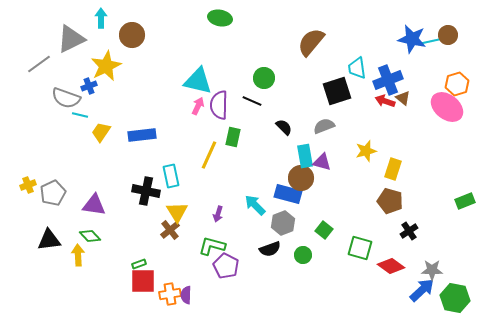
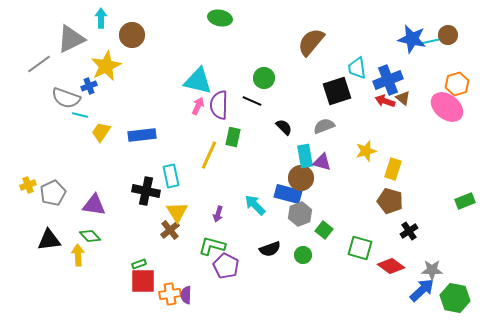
gray hexagon at (283, 223): moved 17 px right, 9 px up
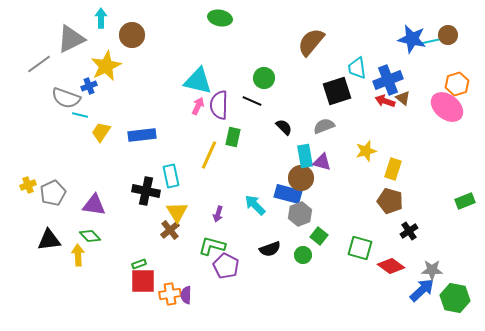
green square at (324, 230): moved 5 px left, 6 px down
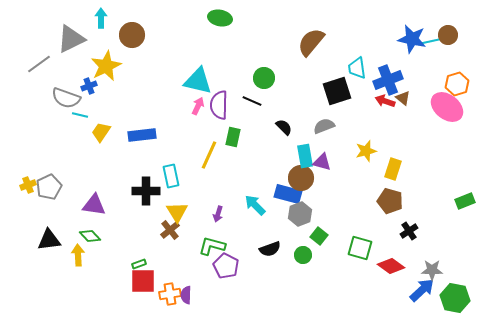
black cross at (146, 191): rotated 12 degrees counterclockwise
gray pentagon at (53, 193): moved 4 px left, 6 px up
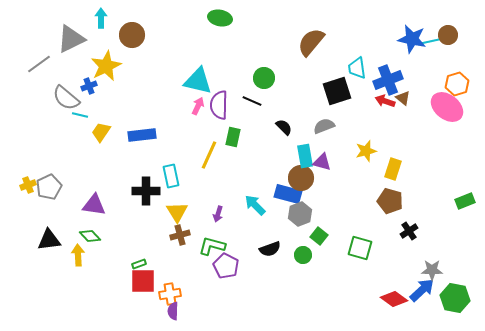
gray semicircle at (66, 98): rotated 20 degrees clockwise
brown cross at (170, 230): moved 10 px right, 5 px down; rotated 24 degrees clockwise
red diamond at (391, 266): moved 3 px right, 33 px down
purple semicircle at (186, 295): moved 13 px left, 16 px down
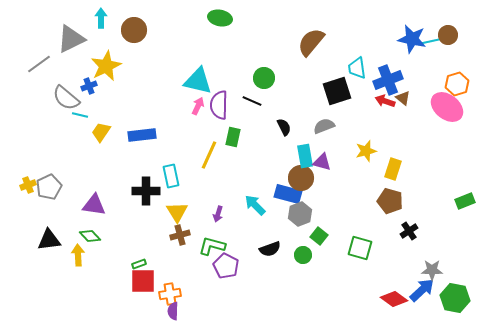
brown circle at (132, 35): moved 2 px right, 5 px up
black semicircle at (284, 127): rotated 18 degrees clockwise
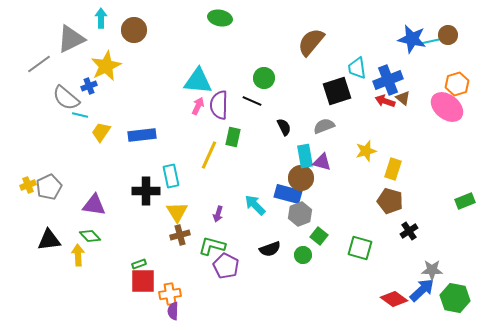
cyan triangle at (198, 81): rotated 8 degrees counterclockwise
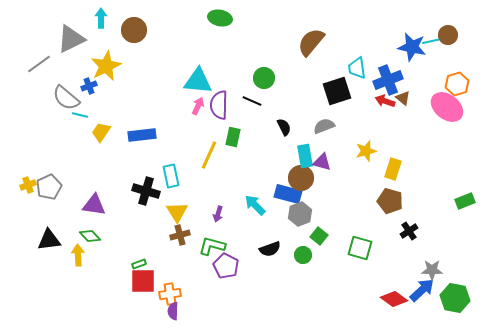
blue star at (412, 39): moved 8 px down
black cross at (146, 191): rotated 16 degrees clockwise
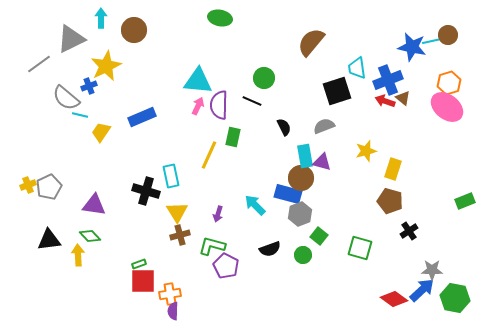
orange hexagon at (457, 84): moved 8 px left, 1 px up
blue rectangle at (142, 135): moved 18 px up; rotated 16 degrees counterclockwise
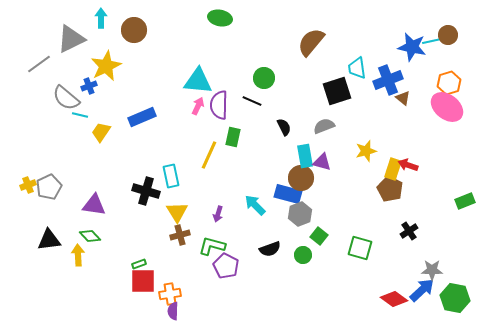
red arrow at (385, 101): moved 23 px right, 64 px down
brown pentagon at (390, 201): moved 12 px up; rotated 10 degrees clockwise
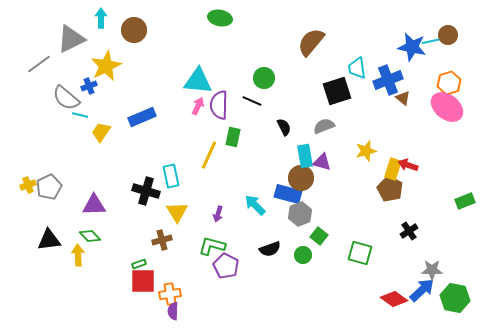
purple triangle at (94, 205): rotated 10 degrees counterclockwise
brown cross at (180, 235): moved 18 px left, 5 px down
green square at (360, 248): moved 5 px down
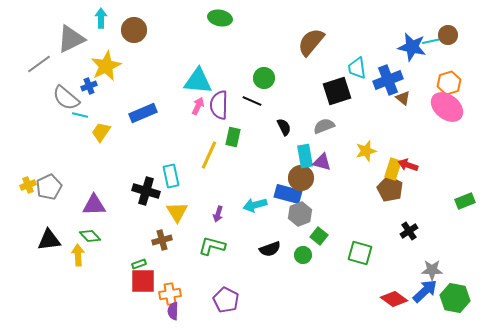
blue rectangle at (142, 117): moved 1 px right, 4 px up
cyan arrow at (255, 205): rotated 60 degrees counterclockwise
purple pentagon at (226, 266): moved 34 px down
blue arrow at (422, 290): moved 3 px right, 1 px down
